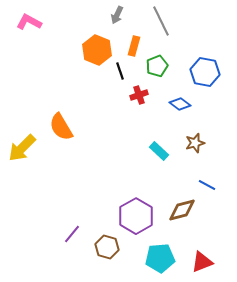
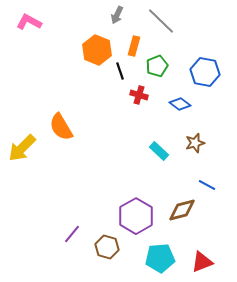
gray line: rotated 20 degrees counterclockwise
red cross: rotated 36 degrees clockwise
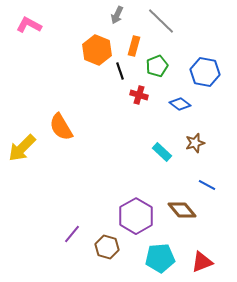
pink L-shape: moved 3 px down
cyan rectangle: moved 3 px right, 1 px down
brown diamond: rotated 64 degrees clockwise
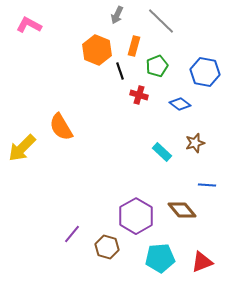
blue line: rotated 24 degrees counterclockwise
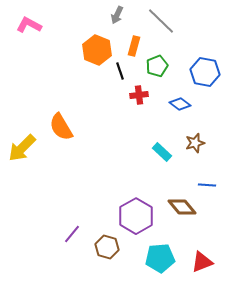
red cross: rotated 24 degrees counterclockwise
brown diamond: moved 3 px up
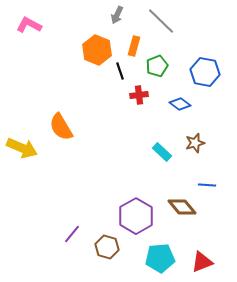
yellow arrow: rotated 112 degrees counterclockwise
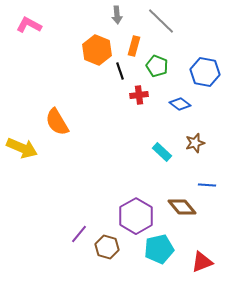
gray arrow: rotated 30 degrees counterclockwise
green pentagon: rotated 30 degrees counterclockwise
orange semicircle: moved 4 px left, 5 px up
purple line: moved 7 px right
cyan pentagon: moved 1 px left, 9 px up; rotated 8 degrees counterclockwise
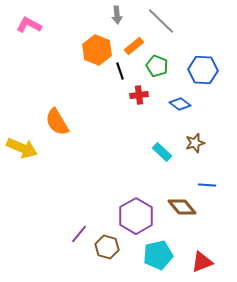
orange rectangle: rotated 36 degrees clockwise
blue hexagon: moved 2 px left, 2 px up; rotated 8 degrees counterclockwise
cyan pentagon: moved 1 px left, 6 px down
